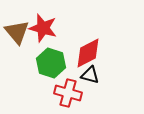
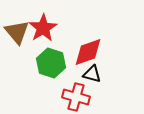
red star: rotated 24 degrees clockwise
red diamond: moved 1 px up; rotated 8 degrees clockwise
black triangle: moved 2 px right, 1 px up
red cross: moved 8 px right, 4 px down
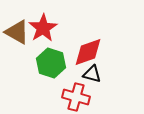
brown triangle: rotated 20 degrees counterclockwise
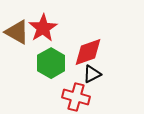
green hexagon: rotated 12 degrees clockwise
black triangle: rotated 42 degrees counterclockwise
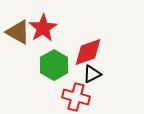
brown triangle: moved 1 px right
green hexagon: moved 3 px right, 2 px down
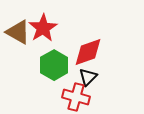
black triangle: moved 4 px left, 3 px down; rotated 18 degrees counterclockwise
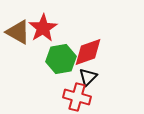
green hexagon: moved 7 px right, 6 px up; rotated 20 degrees clockwise
red cross: moved 1 px right
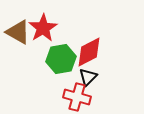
red diamond: moved 1 px right; rotated 8 degrees counterclockwise
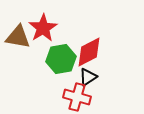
brown triangle: moved 5 px down; rotated 20 degrees counterclockwise
black triangle: rotated 12 degrees clockwise
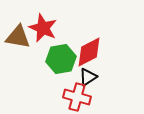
red star: rotated 16 degrees counterclockwise
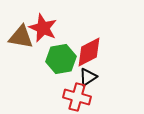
brown triangle: moved 3 px right
